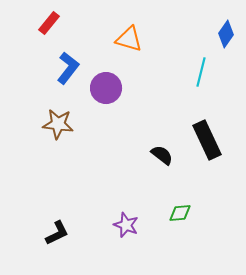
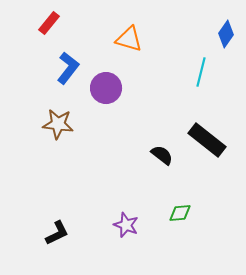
black rectangle: rotated 27 degrees counterclockwise
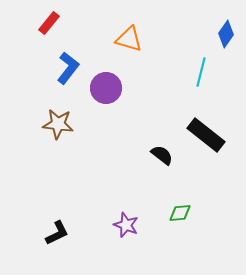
black rectangle: moved 1 px left, 5 px up
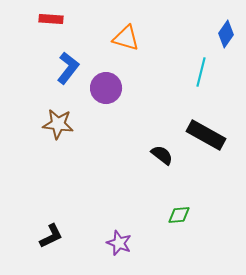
red rectangle: moved 2 px right, 4 px up; rotated 55 degrees clockwise
orange triangle: moved 3 px left, 1 px up
black rectangle: rotated 9 degrees counterclockwise
green diamond: moved 1 px left, 2 px down
purple star: moved 7 px left, 18 px down
black L-shape: moved 6 px left, 3 px down
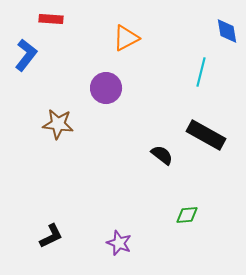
blue diamond: moved 1 px right, 3 px up; rotated 44 degrees counterclockwise
orange triangle: rotated 44 degrees counterclockwise
blue L-shape: moved 42 px left, 13 px up
green diamond: moved 8 px right
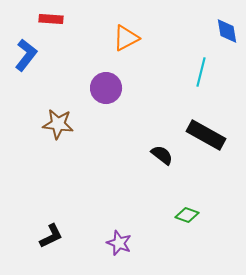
green diamond: rotated 25 degrees clockwise
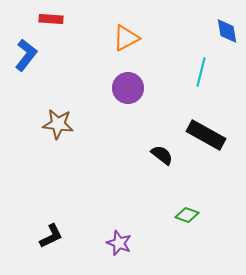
purple circle: moved 22 px right
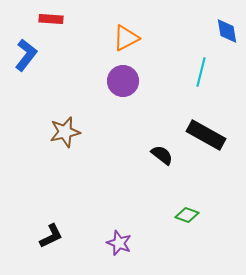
purple circle: moved 5 px left, 7 px up
brown star: moved 7 px right, 8 px down; rotated 20 degrees counterclockwise
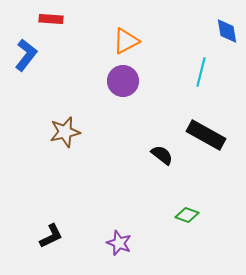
orange triangle: moved 3 px down
